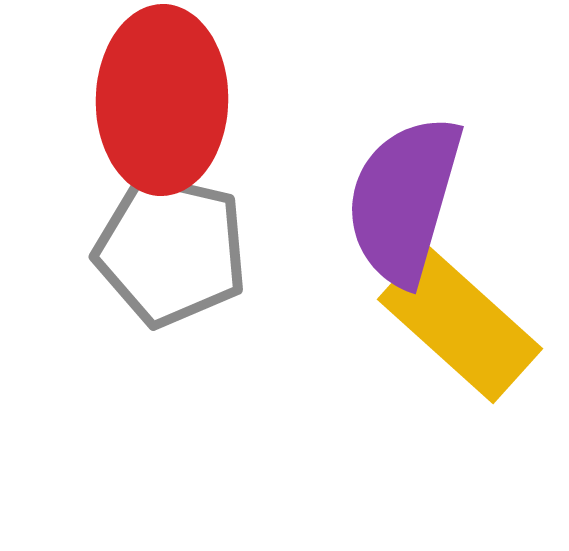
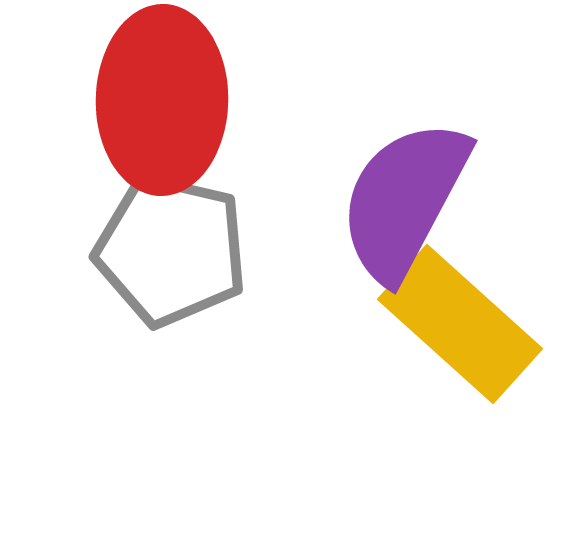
purple semicircle: rotated 12 degrees clockwise
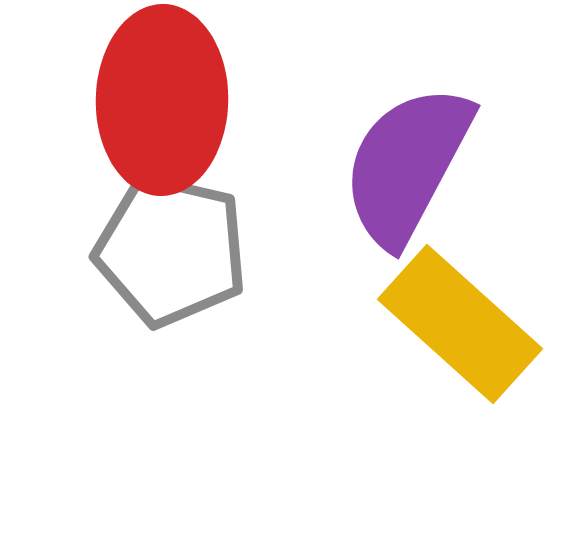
purple semicircle: moved 3 px right, 35 px up
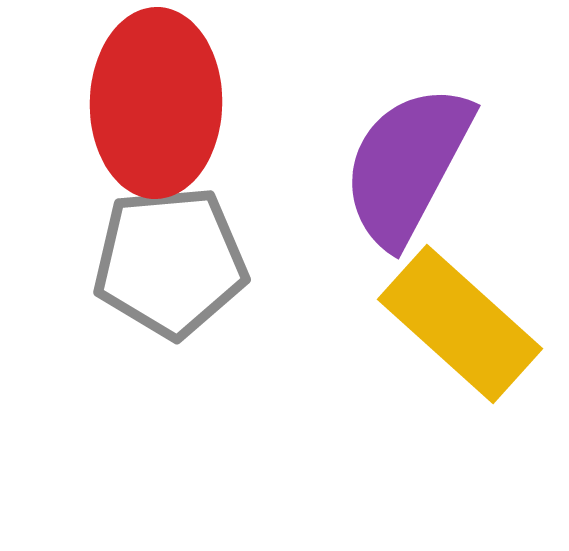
red ellipse: moved 6 px left, 3 px down
gray pentagon: moved 1 px left, 12 px down; rotated 18 degrees counterclockwise
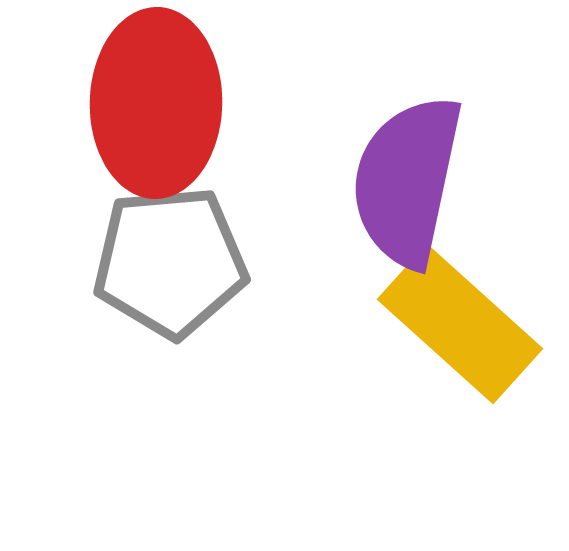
purple semicircle: moved 16 px down; rotated 16 degrees counterclockwise
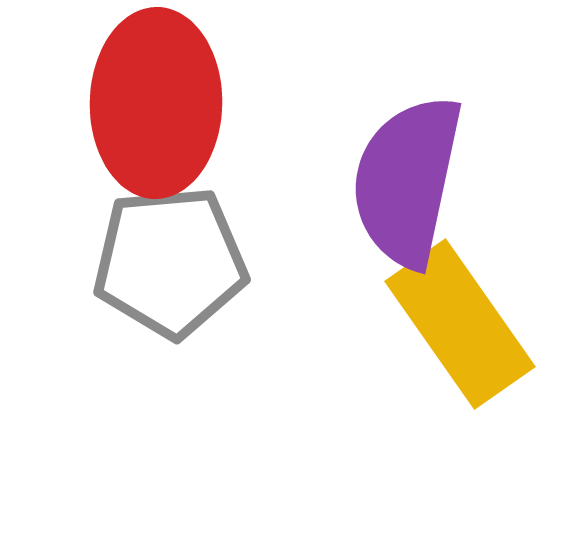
yellow rectangle: rotated 13 degrees clockwise
